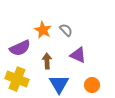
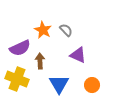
brown arrow: moved 7 px left
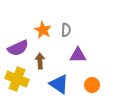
gray semicircle: rotated 48 degrees clockwise
purple semicircle: moved 2 px left
purple triangle: rotated 24 degrees counterclockwise
blue triangle: rotated 25 degrees counterclockwise
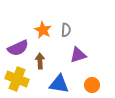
purple triangle: rotated 18 degrees counterclockwise
blue triangle: rotated 25 degrees counterclockwise
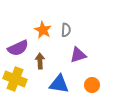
yellow cross: moved 2 px left
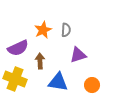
orange star: rotated 18 degrees clockwise
blue triangle: moved 1 px left, 2 px up
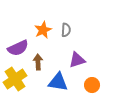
purple triangle: moved 1 px left, 5 px down
brown arrow: moved 2 px left, 1 px down
yellow cross: rotated 35 degrees clockwise
